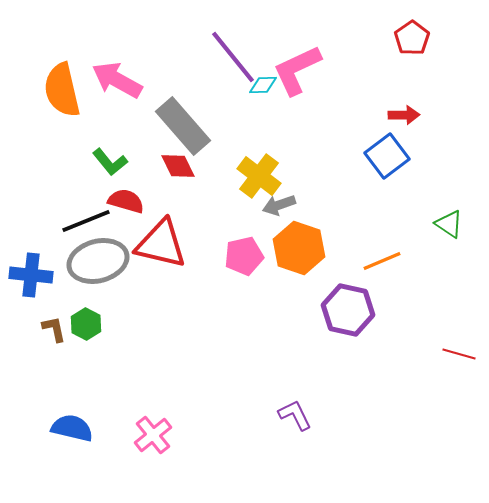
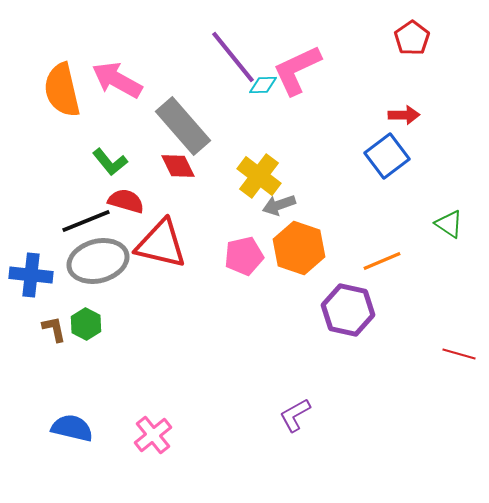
purple L-shape: rotated 93 degrees counterclockwise
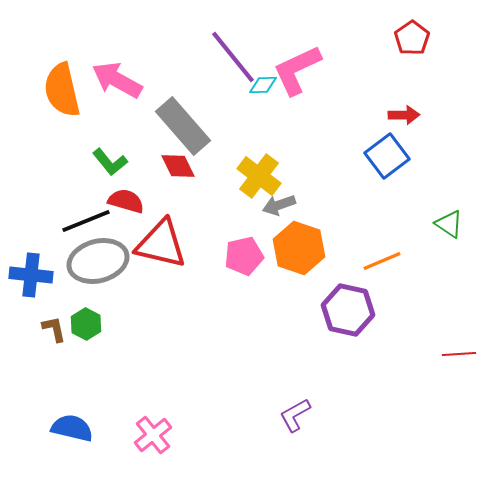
red line: rotated 20 degrees counterclockwise
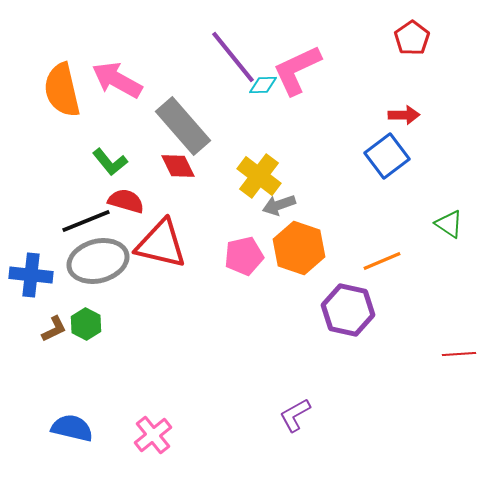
brown L-shape: rotated 76 degrees clockwise
